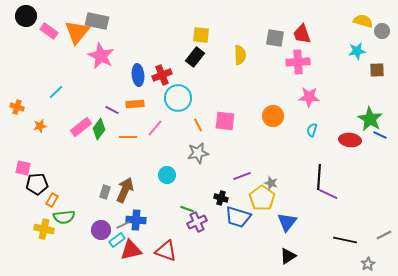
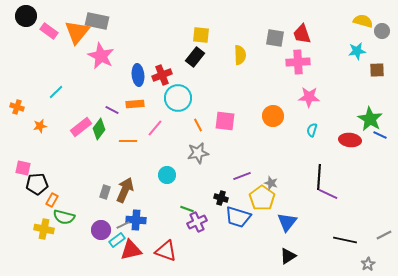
orange line at (128, 137): moved 4 px down
green semicircle at (64, 217): rotated 20 degrees clockwise
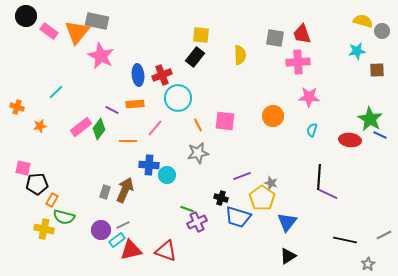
blue cross at (136, 220): moved 13 px right, 55 px up
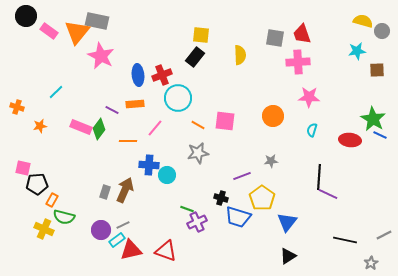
green star at (370, 119): moved 3 px right
orange line at (198, 125): rotated 32 degrees counterclockwise
pink rectangle at (81, 127): rotated 60 degrees clockwise
gray star at (271, 183): moved 22 px up; rotated 24 degrees counterclockwise
yellow cross at (44, 229): rotated 12 degrees clockwise
gray star at (368, 264): moved 3 px right, 1 px up
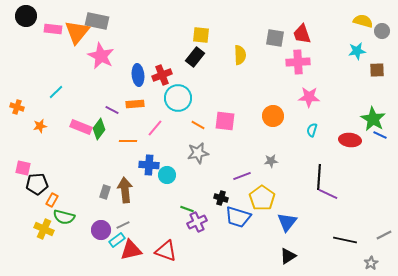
pink rectangle at (49, 31): moved 4 px right, 2 px up; rotated 30 degrees counterclockwise
brown arrow at (125, 190): rotated 30 degrees counterclockwise
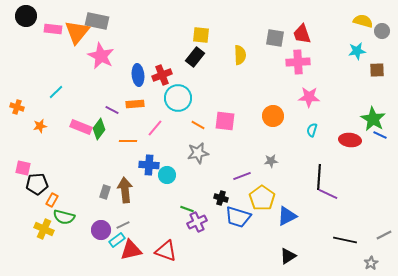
blue triangle at (287, 222): moved 6 px up; rotated 25 degrees clockwise
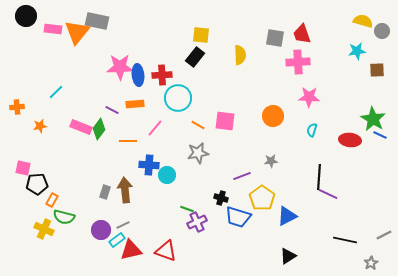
pink star at (101, 56): moved 19 px right, 11 px down; rotated 28 degrees counterclockwise
red cross at (162, 75): rotated 18 degrees clockwise
orange cross at (17, 107): rotated 24 degrees counterclockwise
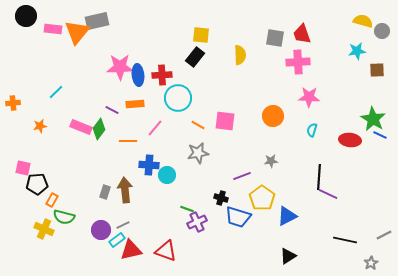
gray rectangle at (97, 21): rotated 25 degrees counterclockwise
orange cross at (17, 107): moved 4 px left, 4 px up
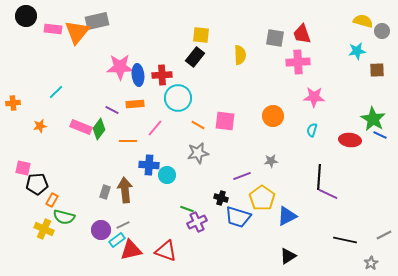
pink star at (309, 97): moved 5 px right
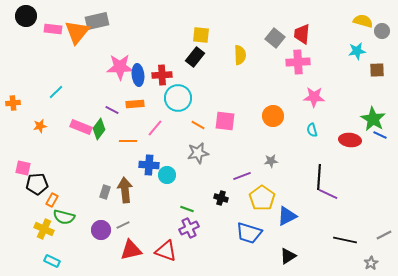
red trapezoid at (302, 34): rotated 25 degrees clockwise
gray square at (275, 38): rotated 30 degrees clockwise
cyan semicircle at (312, 130): rotated 32 degrees counterclockwise
blue trapezoid at (238, 217): moved 11 px right, 16 px down
purple cross at (197, 222): moved 8 px left, 6 px down
cyan rectangle at (117, 240): moved 65 px left, 21 px down; rotated 63 degrees clockwise
